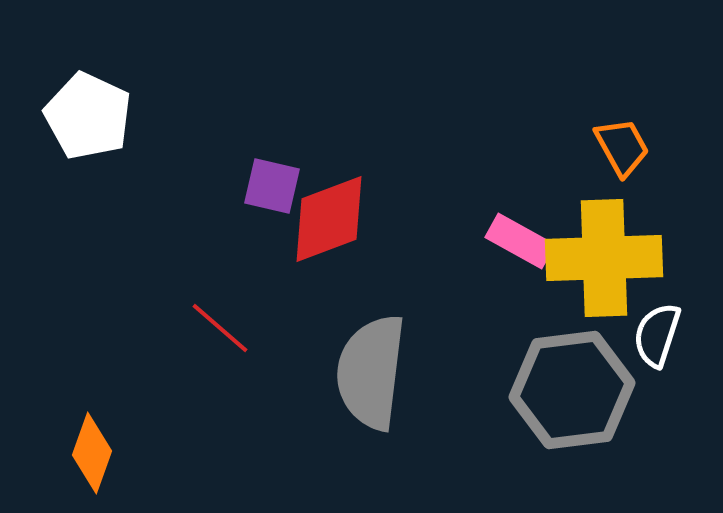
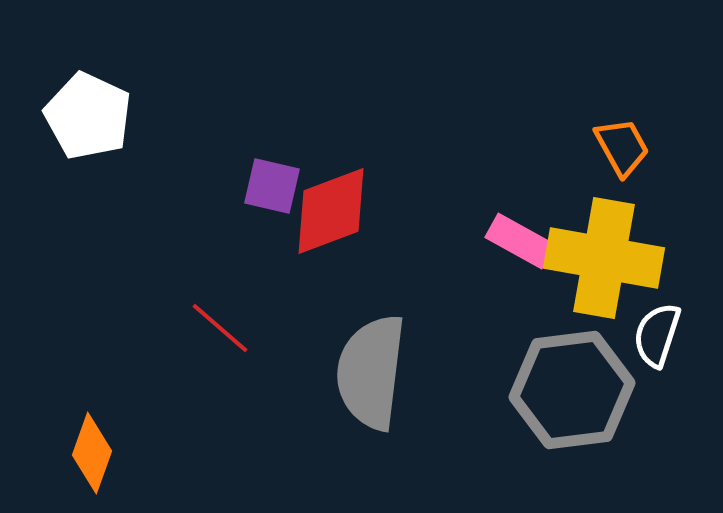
red diamond: moved 2 px right, 8 px up
yellow cross: rotated 12 degrees clockwise
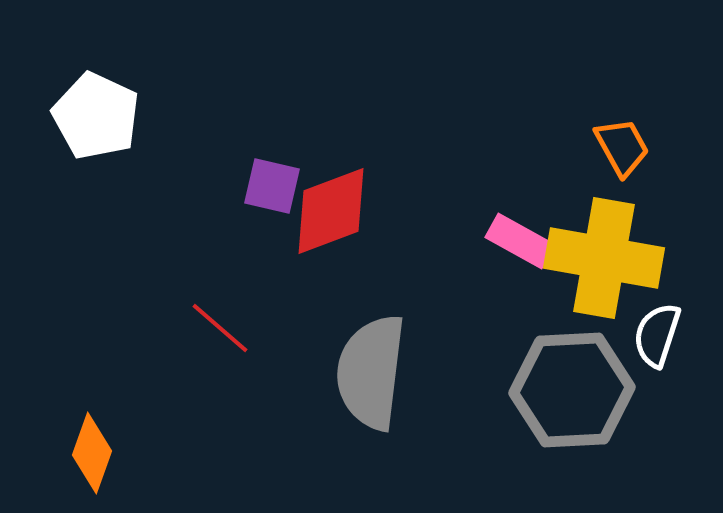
white pentagon: moved 8 px right
gray hexagon: rotated 4 degrees clockwise
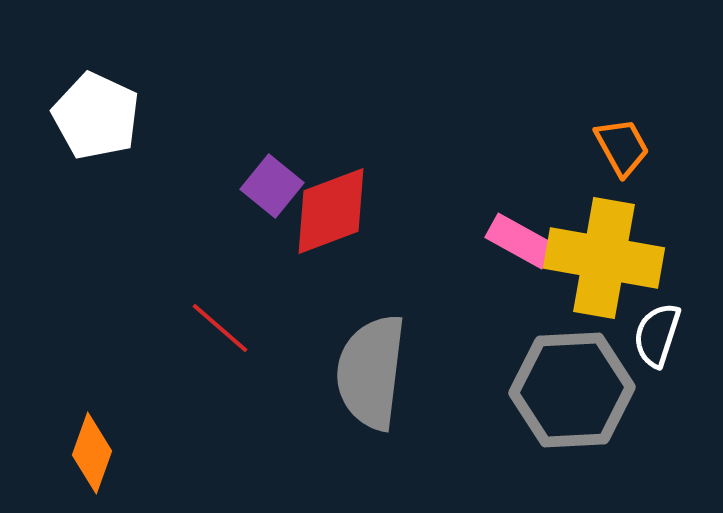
purple square: rotated 26 degrees clockwise
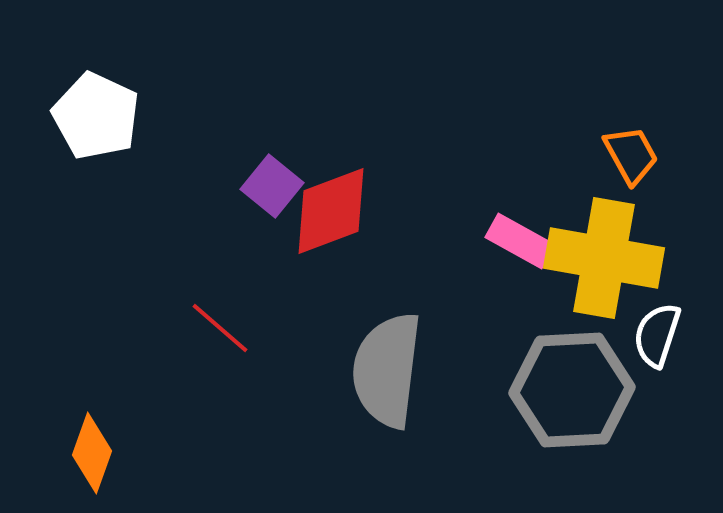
orange trapezoid: moved 9 px right, 8 px down
gray semicircle: moved 16 px right, 2 px up
